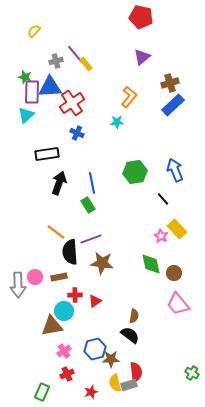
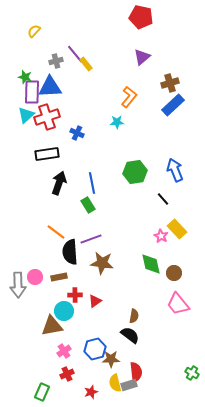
red cross at (72, 103): moved 25 px left, 14 px down; rotated 15 degrees clockwise
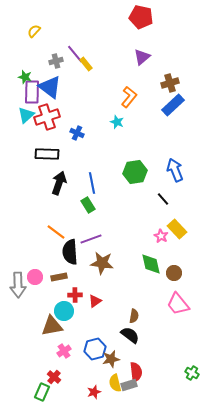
blue triangle at (50, 87): rotated 40 degrees clockwise
cyan star at (117, 122): rotated 24 degrees clockwise
black rectangle at (47, 154): rotated 10 degrees clockwise
brown star at (111, 359): rotated 12 degrees counterclockwise
red cross at (67, 374): moved 13 px left, 3 px down; rotated 24 degrees counterclockwise
red star at (91, 392): moved 3 px right
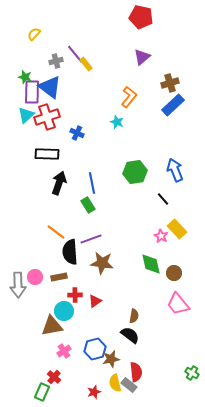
yellow semicircle at (34, 31): moved 3 px down
gray rectangle at (129, 385): rotated 56 degrees clockwise
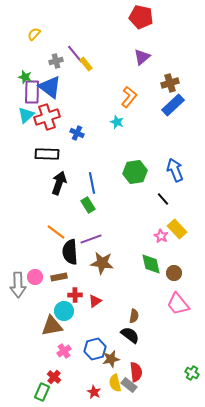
red star at (94, 392): rotated 24 degrees counterclockwise
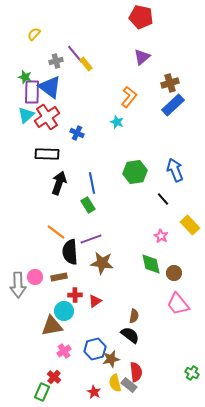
red cross at (47, 117): rotated 15 degrees counterclockwise
yellow rectangle at (177, 229): moved 13 px right, 4 px up
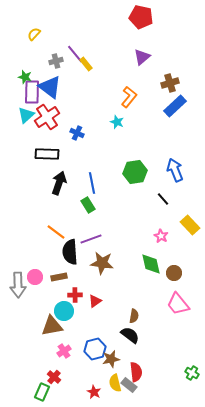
blue rectangle at (173, 105): moved 2 px right, 1 px down
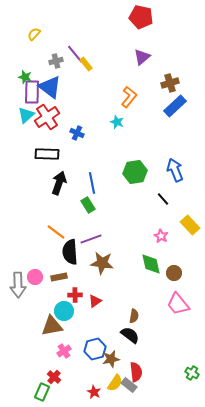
yellow semicircle at (115, 383): rotated 132 degrees counterclockwise
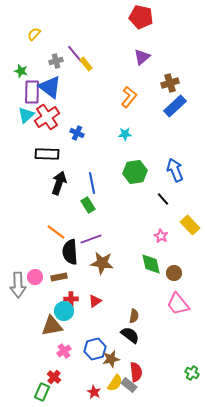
green star at (25, 77): moved 4 px left, 6 px up
cyan star at (117, 122): moved 8 px right, 12 px down; rotated 24 degrees counterclockwise
red cross at (75, 295): moved 4 px left, 4 px down
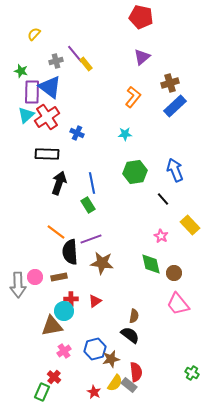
orange L-shape at (129, 97): moved 4 px right
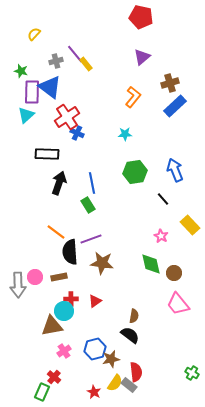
red cross at (47, 117): moved 20 px right
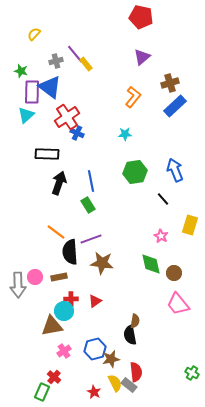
blue line at (92, 183): moved 1 px left, 2 px up
yellow rectangle at (190, 225): rotated 60 degrees clockwise
brown semicircle at (134, 316): moved 1 px right, 5 px down
black semicircle at (130, 335): rotated 138 degrees counterclockwise
yellow semicircle at (115, 383): rotated 60 degrees counterclockwise
